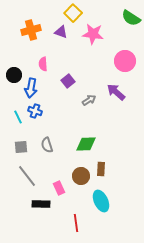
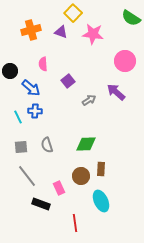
black circle: moved 4 px left, 4 px up
blue arrow: rotated 60 degrees counterclockwise
blue cross: rotated 16 degrees counterclockwise
black rectangle: rotated 18 degrees clockwise
red line: moved 1 px left
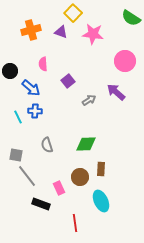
gray square: moved 5 px left, 8 px down; rotated 16 degrees clockwise
brown circle: moved 1 px left, 1 px down
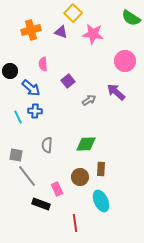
gray semicircle: rotated 21 degrees clockwise
pink rectangle: moved 2 px left, 1 px down
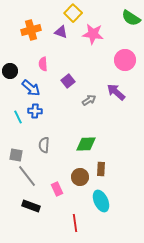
pink circle: moved 1 px up
gray semicircle: moved 3 px left
black rectangle: moved 10 px left, 2 px down
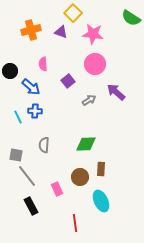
pink circle: moved 30 px left, 4 px down
blue arrow: moved 1 px up
black rectangle: rotated 42 degrees clockwise
